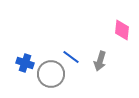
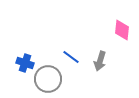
gray circle: moved 3 px left, 5 px down
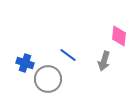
pink diamond: moved 3 px left, 6 px down
blue line: moved 3 px left, 2 px up
gray arrow: moved 4 px right
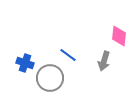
gray circle: moved 2 px right, 1 px up
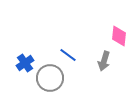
blue cross: rotated 36 degrees clockwise
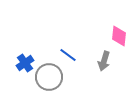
gray circle: moved 1 px left, 1 px up
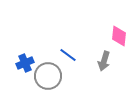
blue cross: rotated 12 degrees clockwise
gray circle: moved 1 px left, 1 px up
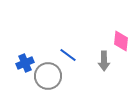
pink diamond: moved 2 px right, 5 px down
gray arrow: rotated 18 degrees counterclockwise
